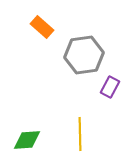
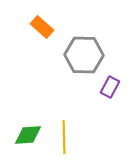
gray hexagon: rotated 9 degrees clockwise
yellow line: moved 16 px left, 3 px down
green diamond: moved 1 px right, 5 px up
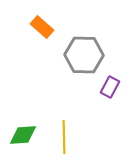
green diamond: moved 5 px left
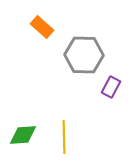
purple rectangle: moved 1 px right
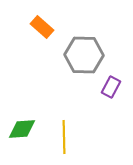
green diamond: moved 1 px left, 6 px up
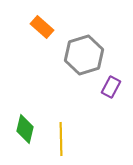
gray hexagon: rotated 18 degrees counterclockwise
green diamond: moved 3 px right; rotated 72 degrees counterclockwise
yellow line: moved 3 px left, 2 px down
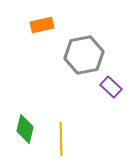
orange rectangle: moved 2 px up; rotated 55 degrees counterclockwise
gray hexagon: rotated 6 degrees clockwise
purple rectangle: rotated 75 degrees counterclockwise
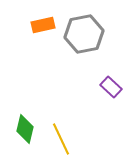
orange rectangle: moved 1 px right
gray hexagon: moved 21 px up
yellow line: rotated 24 degrees counterclockwise
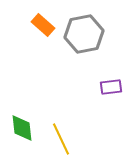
orange rectangle: rotated 55 degrees clockwise
purple rectangle: rotated 50 degrees counterclockwise
green diamond: moved 3 px left, 1 px up; rotated 20 degrees counterclockwise
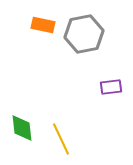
orange rectangle: rotated 30 degrees counterclockwise
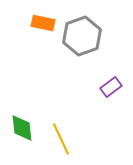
orange rectangle: moved 2 px up
gray hexagon: moved 2 px left, 2 px down; rotated 9 degrees counterclockwise
purple rectangle: rotated 30 degrees counterclockwise
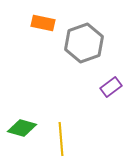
gray hexagon: moved 2 px right, 7 px down
green diamond: rotated 68 degrees counterclockwise
yellow line: rotated 20 degrees clockwise
